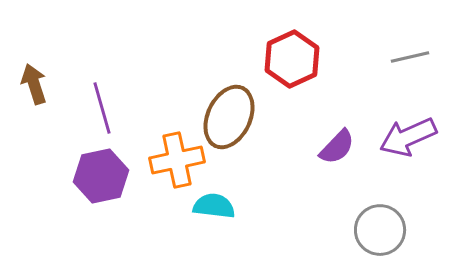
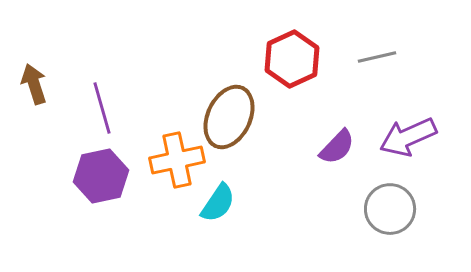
gray line: moved 33 px left
cyan semicircle: moved 4 px right, 3 px up; rotated 117 degrees clockwise
gray circle: moved 10 px right, 21 px up
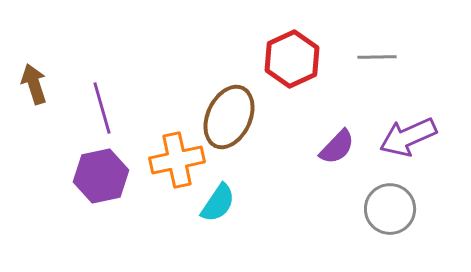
gray line: rotated 12 degrees clockwise
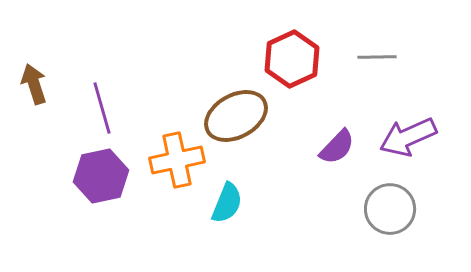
brown ellipse: moved 7 px right, 1 px up; rotated 36 degrees clockwise
cyan semicircle: moved 9 px right; rotated 12 degrees counterclockwise
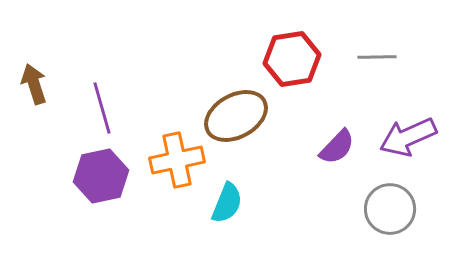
red hexagon: rotated 16 degrees clockwise
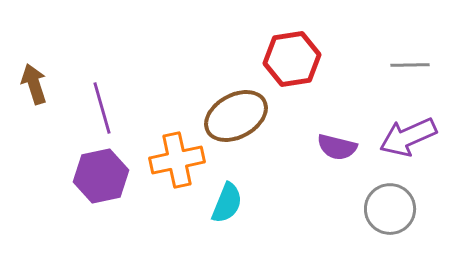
gray line: moved 33 px right, 8 px down
purple semicircle: rotated 60 degrees clockwise
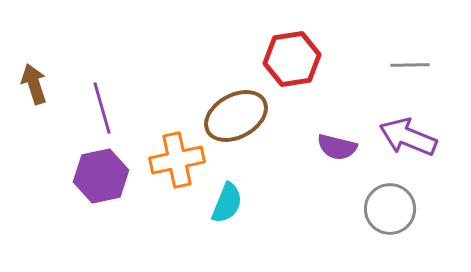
purple arrow: rotated 46 degrees clockwise
